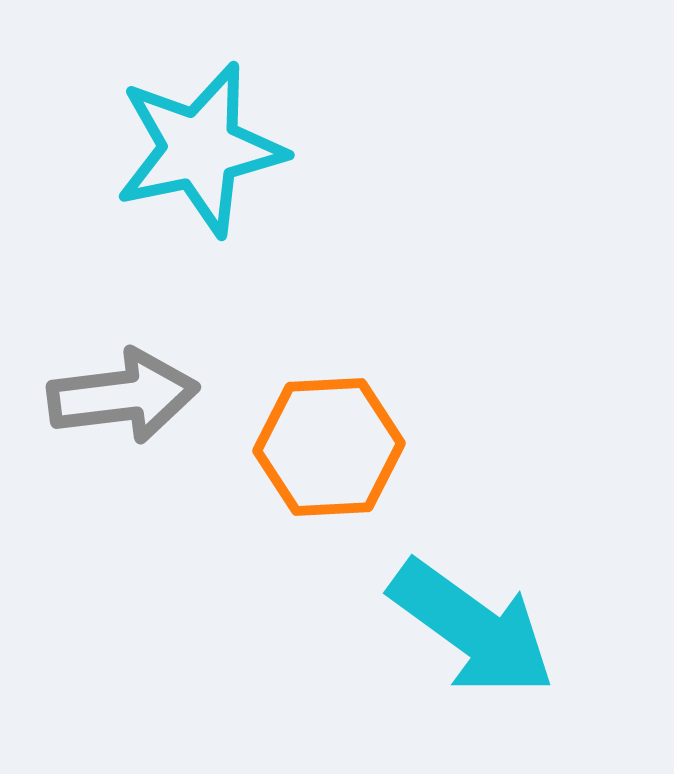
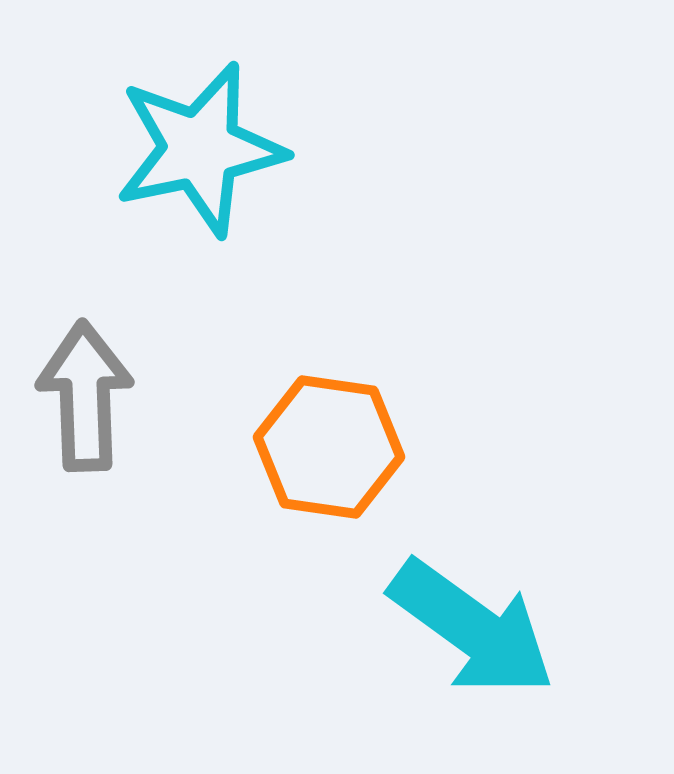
gray arrow: moved 38 px left; rotated 85 degrees counterclockwise
orange hexagon: rotated 11 degrees clockwise
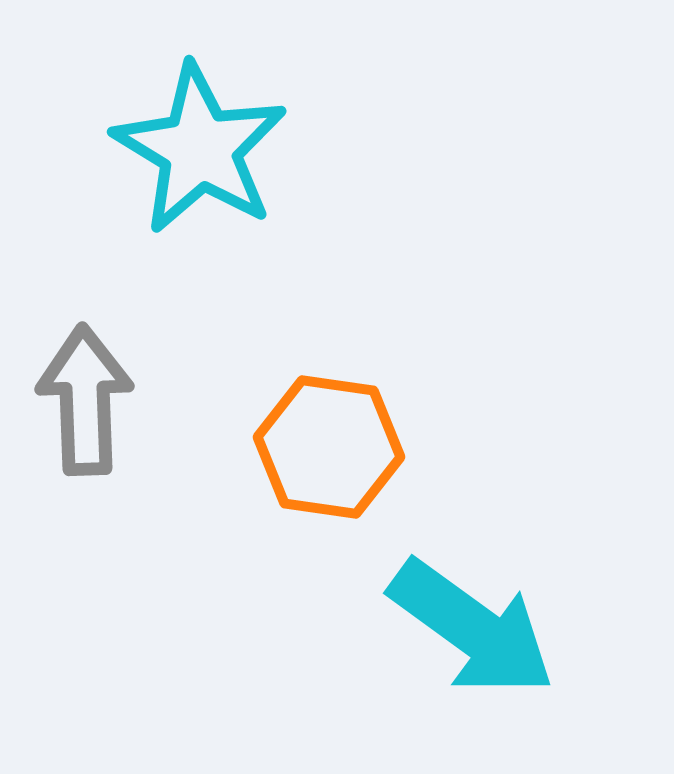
cyan star: rotated 29 degrees counterclockwise
gray arrow: moved 4 px down
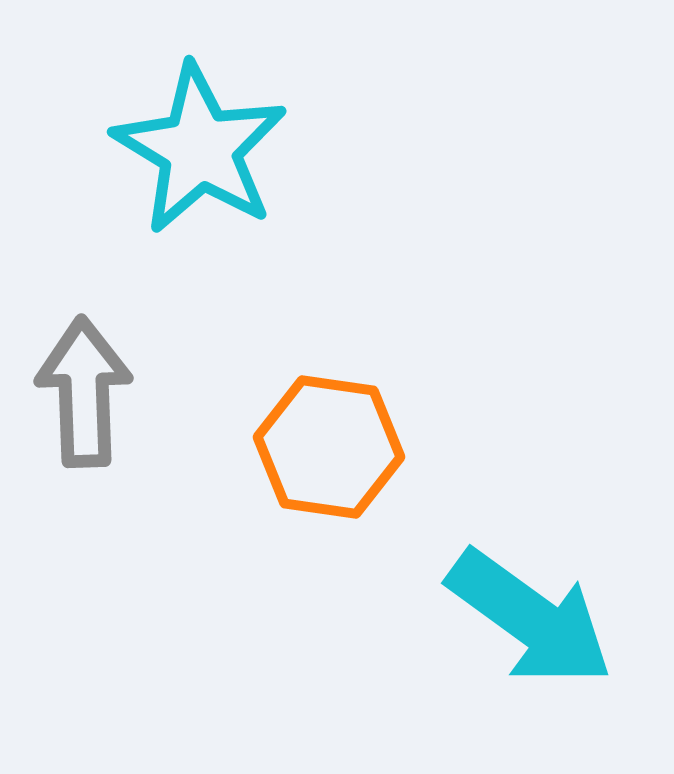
gray arrow: moved 1 px left, 8 px up
cyan arrow: moved 58 px right, 10 px up
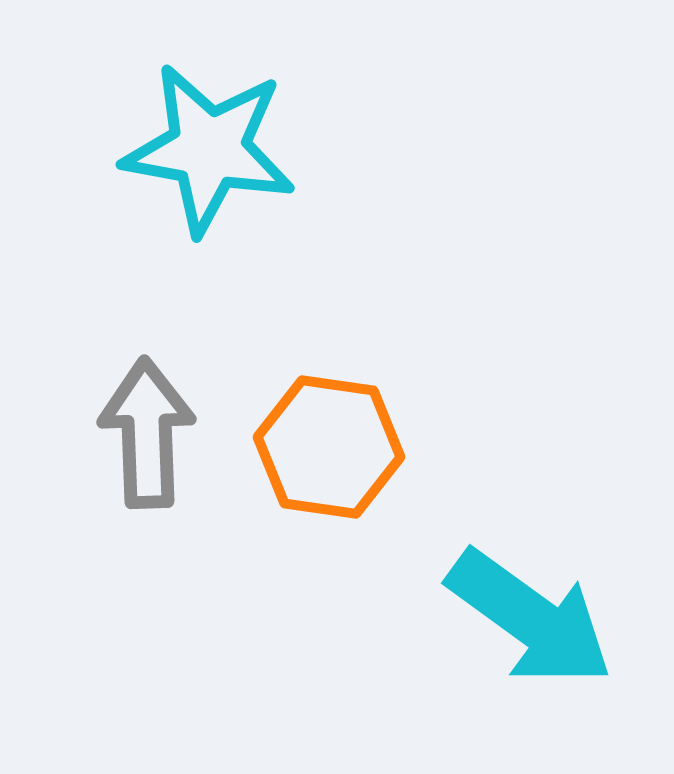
cyan star: moved 9 px right; rotated 21 degrees counterclockwise
gray arrow: moved 63 px right, 41 px down
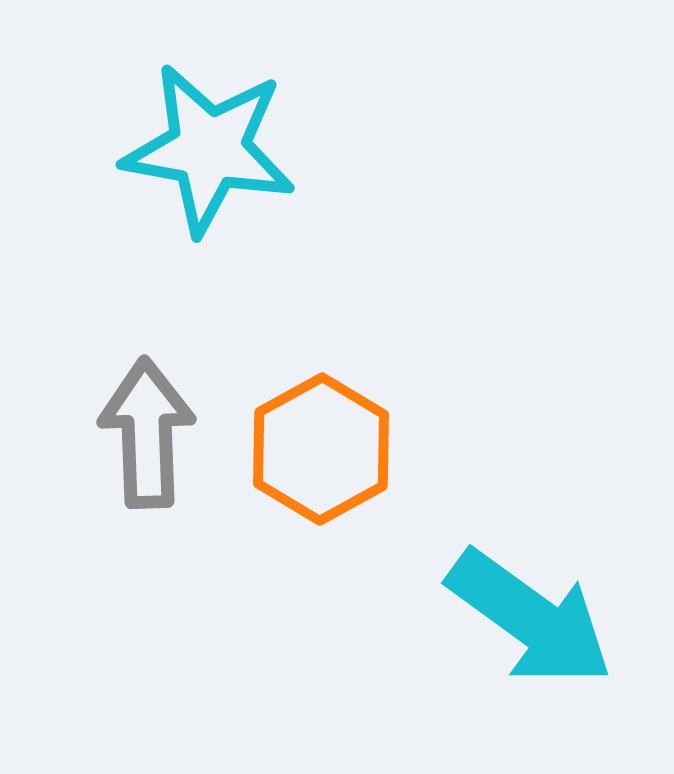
orange hexagon: moved 8 px left, 2 px down; rotated 23 degrees clockwise
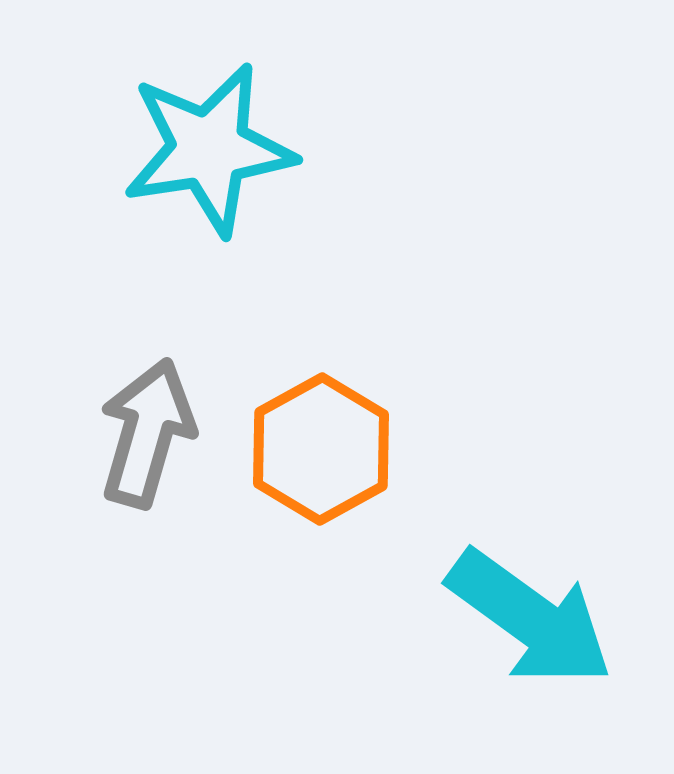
cyan star: rotated 19 degrees counterclockwise
gray arrow: rotated 18 degrees clockwise
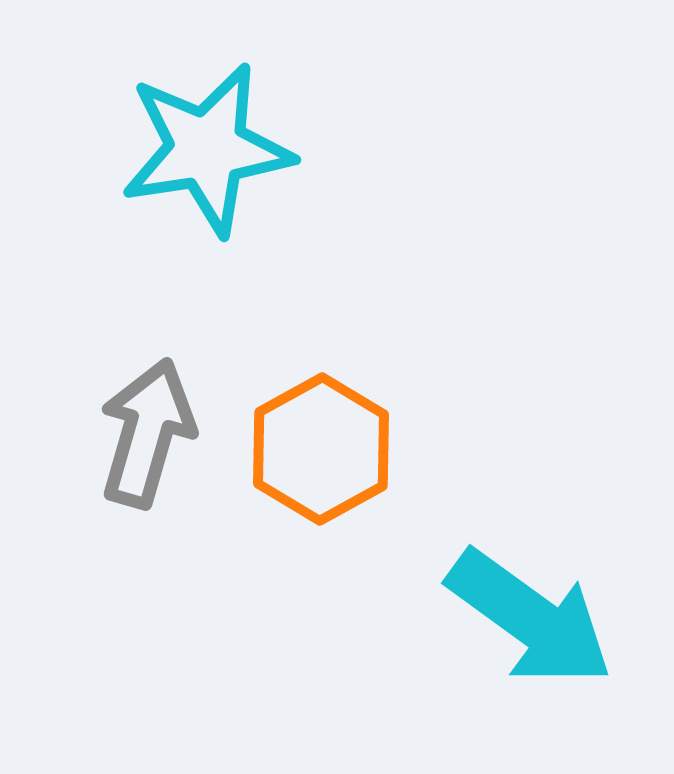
cyan star: moved 2 px left
